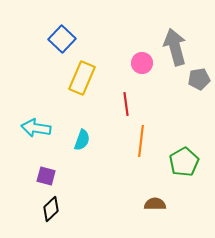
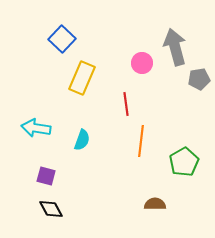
black diamond: rotated 75 degrees counterclockwise
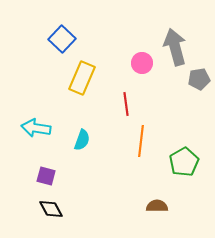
brown semicircle: moved 2 px right, 2 px down
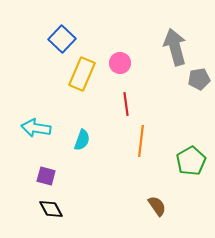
pink circle: moved 22 px left
yellow rectangle: moved 4 px up
green pentagon: moved 7 px right, 1 px up
brown semicircle: rotated 55 degrees clockwise
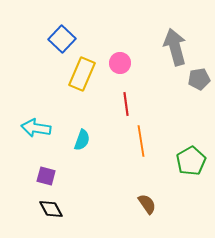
orange line: rotated 16 degrees counterclockwise
brown semicircle: moved 10 px left, 2 px up
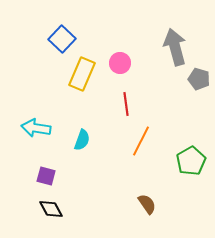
gray pentagon: rotated 25 degrees clockwise
orange line: rotated 36 degrees clockwise
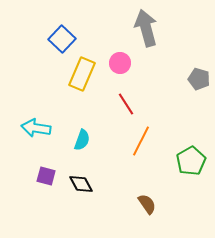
gray arrow: moved 29 px left, 19 px up
red line: rotated 25 degrees counterclockwise
black diamond: moved 30 px right, 25 px up
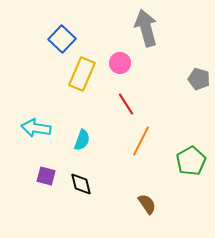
black diamond: rotated 15 degrees clockwise
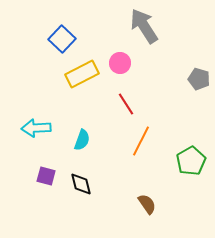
gray arrow: moved 2 px left, 2 px up; rotated 18 degrees counterclockwise
yellow rectangle: rotated 40 degrees clockwise
cyan arrow: rotated 12 degrees counterclockwise
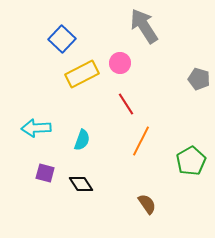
purple square: moved 1 px left, 3 px up
black diamond: rotated 20 degrees counterclockwise
